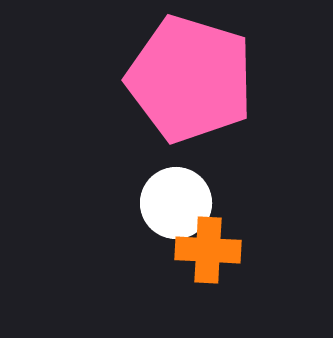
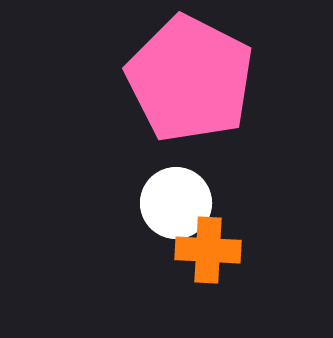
pink pentagon: rotated 10 degrees clockwise
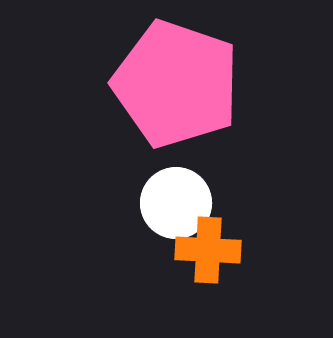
pink pentagon: moved 14 px left, 5 px down; rotated 8 degrees counterclockwise
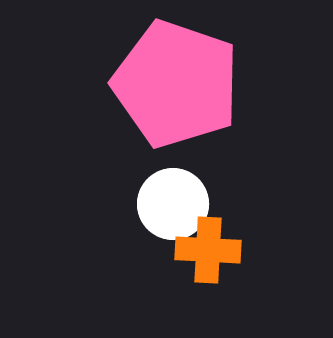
white circle: moved 3 px left, 1 px down
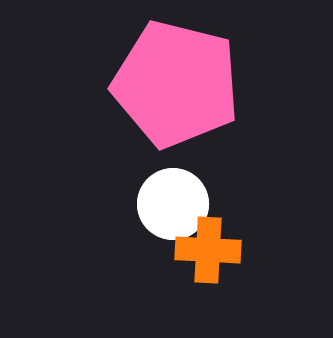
pink pentagon: rotated 5 degrees counterclockwise
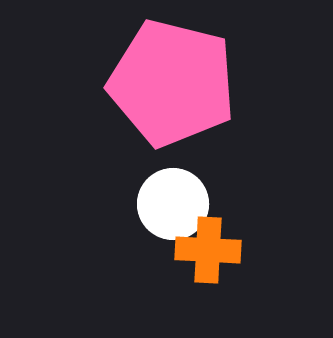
pink pentagon: moved 4 px left, 1 px up
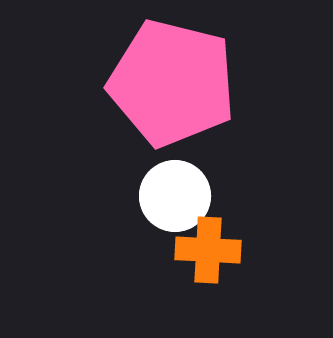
white circle: moved 2 px right, 8 px up
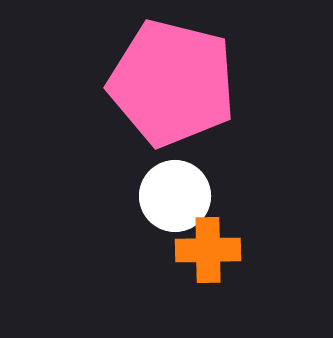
orange cross: rotated 4 degrees counterclockwise
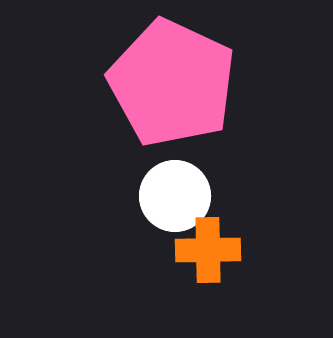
pink pentagon: rotated 11 degrees clockwise
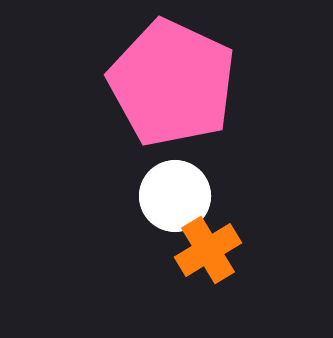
orange cross: rotated 30 degrees counterclockwise
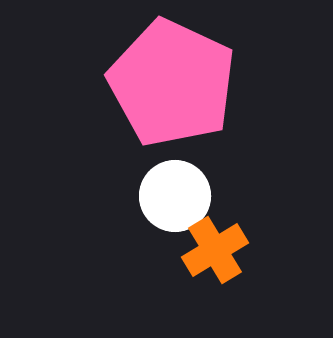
orange cross: moved 7 px right
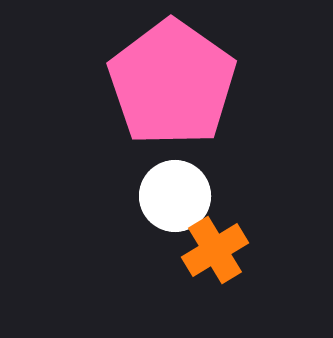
pink pentagon: rotated 10 degrees clockwise
